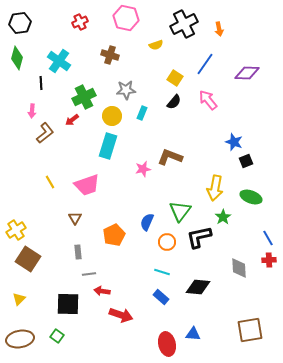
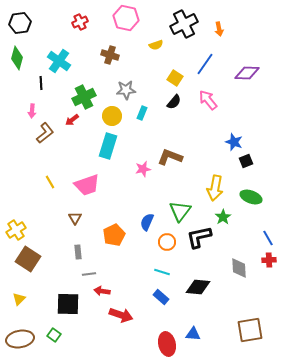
green square at (57, 336): moved 3 px left, 1 px up
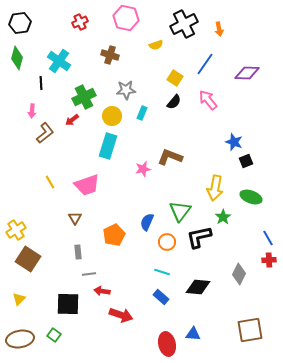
gray diamond at (239, 268): moved 6 px down; rotated 30 degrees clockwise
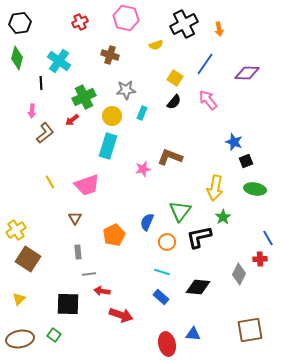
green ellipse at (251, 197): moved 4 px right, 8 px up; rotated 10 degrees counterclockwise
red cross at (269, 260): moved 9 px left, 1 px up
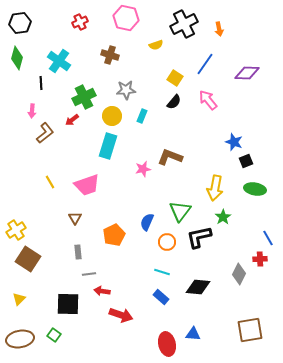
cyan rectangle at (142, 113): moved 3 px down
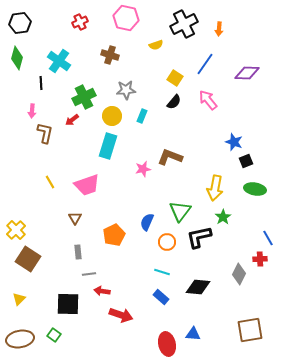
orange arrow at (219, 29): rotated 16 degrees clockwise
brown L-shape at (45, 133): rotated 40 degrees counterclockwise
yellow cross at (16, 230): rotated 12 degrees counterclockwise
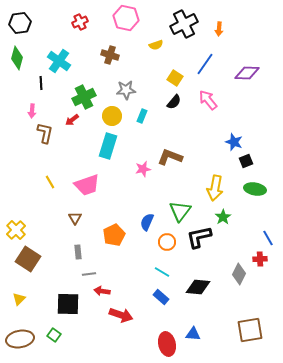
cyan line at (162, 272): rotated 14 degrees clockwise
